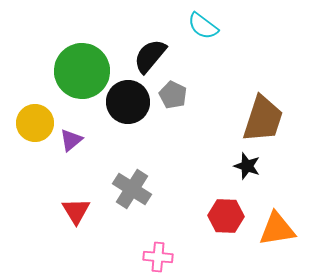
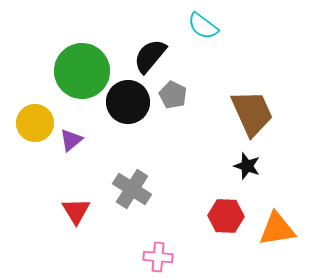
brown trapezoid: moved 11 px left, 6 px up; rotated 42 degrees counterclockwise
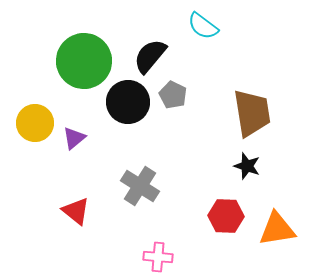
green circle: moved 2 px right, 10 px up
brown trapezoid: rotated 15 degrees clockwise
purple triangle: moved 3 px right, 2 px up
gray cross: moved 8 px right, 3 px up
red triangle: rotated 20 degrees counterclockwise
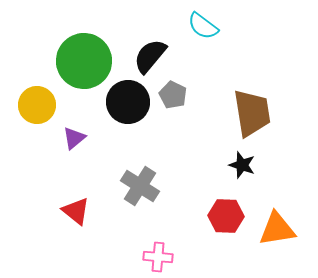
yellow circle: moved 2 px right, 18 px up
black star: moved 5 px left, 1 px up
